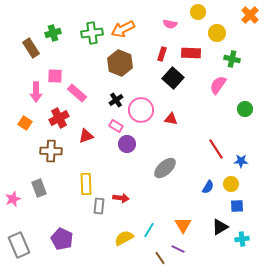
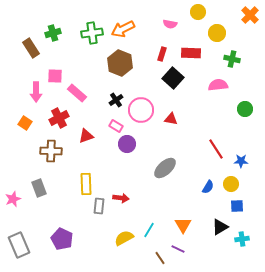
pink semicircle at (218, 85): rotated 48 degrees clockwise
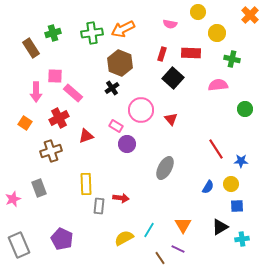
pink rectangle at (77, 93): moved 4 px left
black cross at (116, 100): moved 4 px left, 12 px up
red triangle at (171, 119): rotated 40 degrees clockwise
brown cross at (51, 151): rotated 20 degrees counterclockwise
gray ellipse at (165, 168): rotated 20 degrees counterclockwise
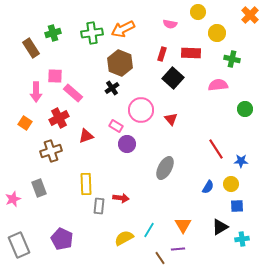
purple line at (178, 249): rotated 32 degrees counterclockwise
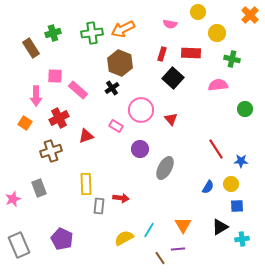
pink arrow at (36, 92): moved 4 px down
pink rectangle at (73, 93): moved 5 px right, 3 px up
purple circle at (127, 144): moved 13 px right, 5 px down
